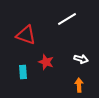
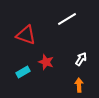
white arrow: rotated 72 degrees counterclockwise
cyan rectangle: rotated 64 degrees clockwise
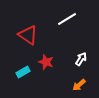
red triangle: moved 2 px right; rotated 15 degrees clockwise
orange arrow: rotated 128 degrees counterclockwise
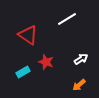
white arrow: rotated 24 degrees clockwise
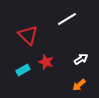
red triangle: rotated 10 degrees clockwise
cyan rectangle: moved 2 px up
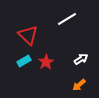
red star: rotated 21 degrees clockwise
cyan rectangle: moved 1 px right, 9 px up
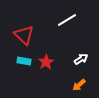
white line: moved 1 px down
red triangle: moved 4 px left
cyan rectangle: rotated 40 degrees clockwise
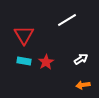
red triangle: rotated 15 degrees clockwise
orange arrow: moved 4 px right; rotated 32 degrees clockwise
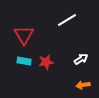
red star: rotated 21 degrees clockwise
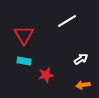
white line: moved 1 px down
red star: moved 13 px down
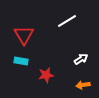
cyan rectangle: moved 3 px left
